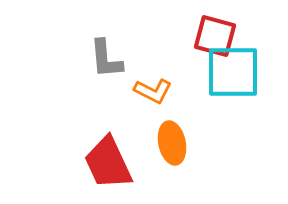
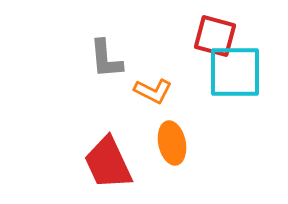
cyan square: moved 2 px right
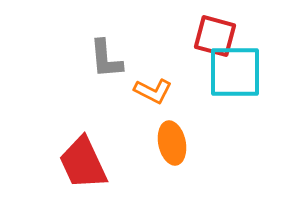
red trapezoid: moved 25 px left
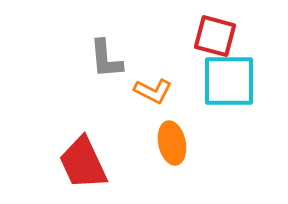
cyan square: moved 6 px left, 9 px down
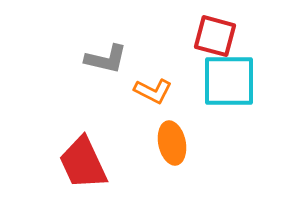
gray L-shape: rotated 72 degrees counterclockwise
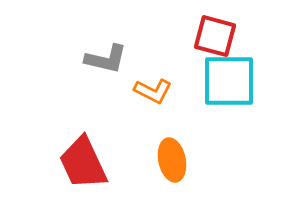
orange ellipse: moved 17 px down
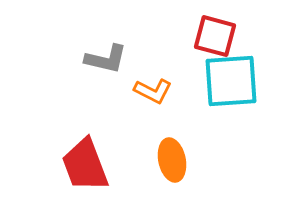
cyan square: moved 2 px right; rotated 4 degrees counterclockwise
red trapezoid: moved 2 px right, 2 px down; rotated 4 degrees clockwise
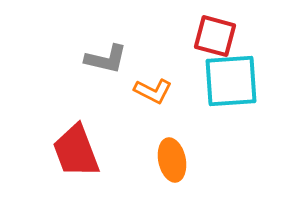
red trapezoid: moved 9 px left, 14 px up
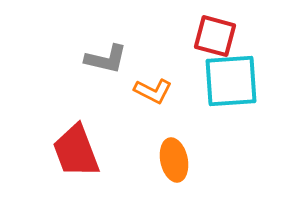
orange ellipse: moved 2 px right
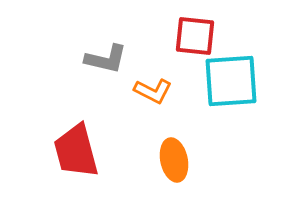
red square: moved 20 px left; rotated 9 degrees counterclockwise
red trapezoid: rotated 6 degrees clockwise
